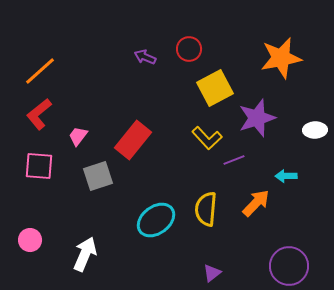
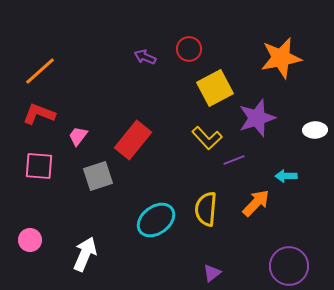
red L-shape: rotated 60 degrees clockwise
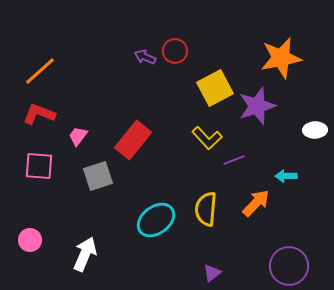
red circle: moved 14 px left, 2 px down
purple star: moved 12 px up
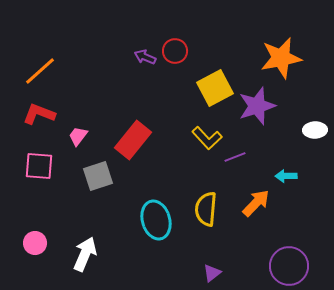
purple line: moved 1 px right, 3 px up
cyan ellipse: rotated 69 degrees counterclockwise
pink circle: moved 5 px right, 3 px down
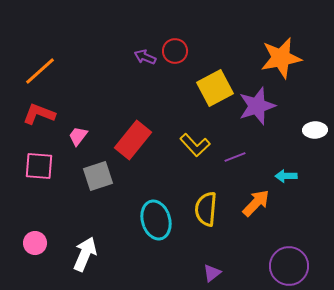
yellow L-shape: moved 12 px left, 7 px down
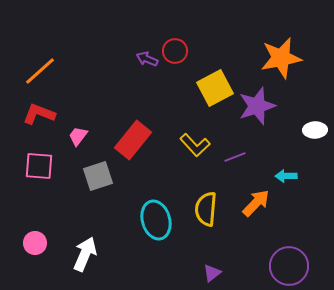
purple arrow: moved 2 px right, 2 px down
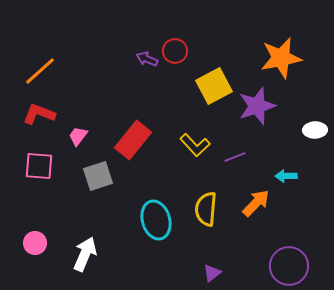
yellow square: moved 1 px left, 2 px up
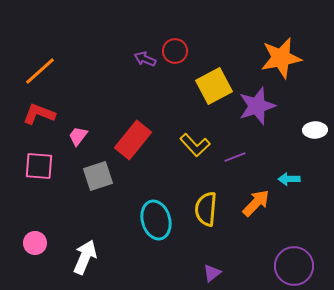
purple arrow: moved 2 px left
cyan arrow: moved 3 px right, 3 px down
white arrow: moved 3 px down
purple circle: moved 5 px right
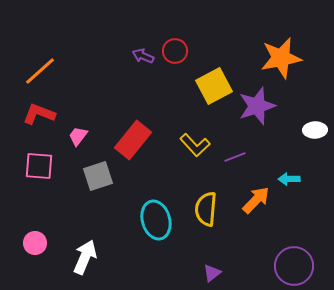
purple arrow: moved 2 px left, 3 px up
orange arrow: moved 3 px up
